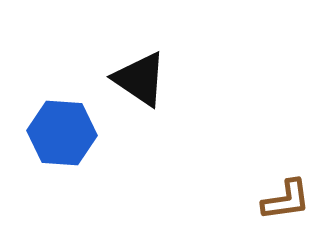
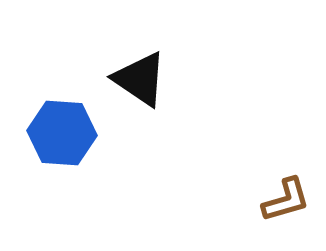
brown L-shape: rotated 8 degrees counterclockwise
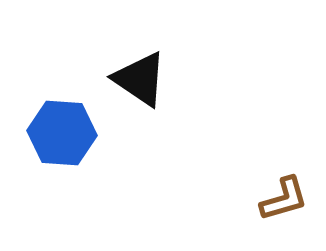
brown L-shape: moved 2 px left, 1 px up
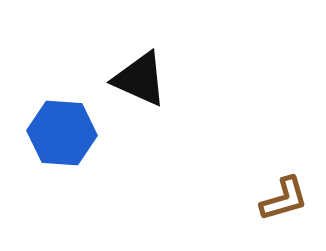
black triangle: rotated 10 degrees counterclockwise
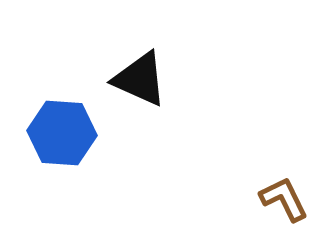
brown L-shape: rotated 100 degrees counterclockwise
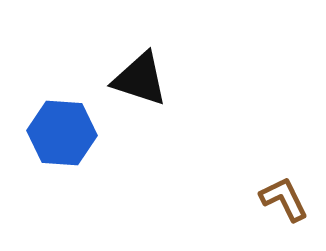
black triangle: rotated 6 degrees counterclockwise
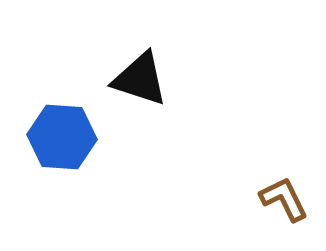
blue hexagon: moved 4 px down
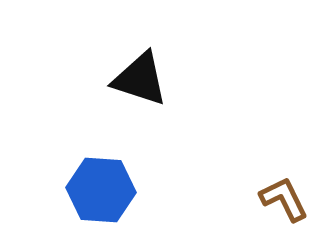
blue hexagon: moved 39 px right, 53 px down
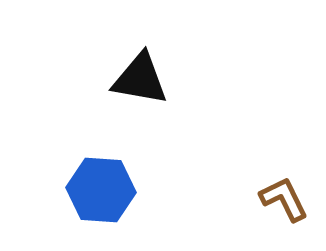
black triangle: rotated 8 degrees counterclockwise
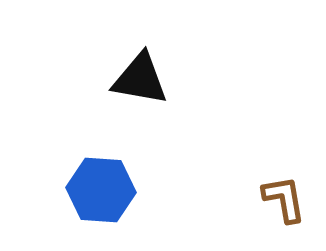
brown L-shape: rotated 16 degrees clockwise
